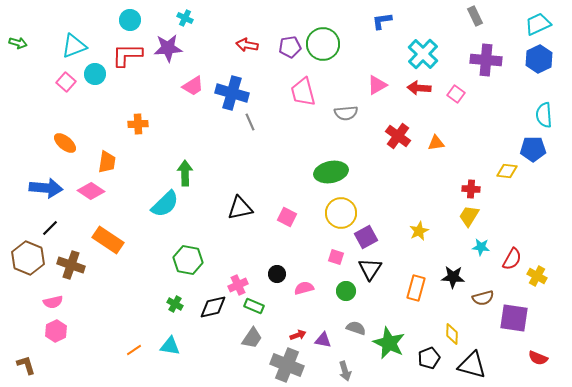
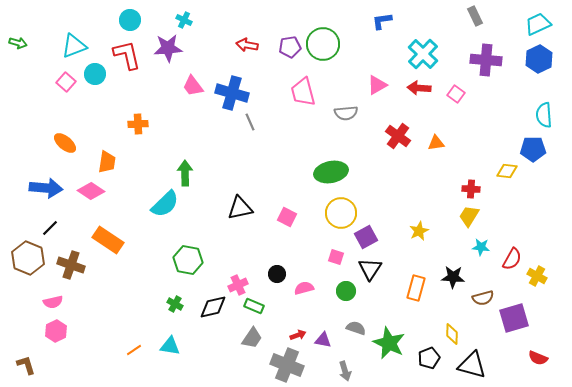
cyan cross at (185, 18): moved 1 px left, 2 px down
red L-shape at (127, 55): rotated 76 degrees clockwise
pink trapezoid at (193, 86): rotated 85 degrees clockwise
purple square at (514, 318): rotated 24 degrees counterclockwise
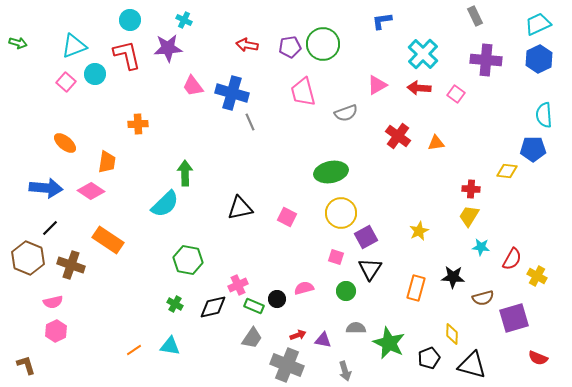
gray semicircle at (346, 113): rotated 15 degrees counterclockwise
black circle at (277, 274): moved 25 px down
gray semicircle at (356, 328): rotated 18 degrees counterclockwise
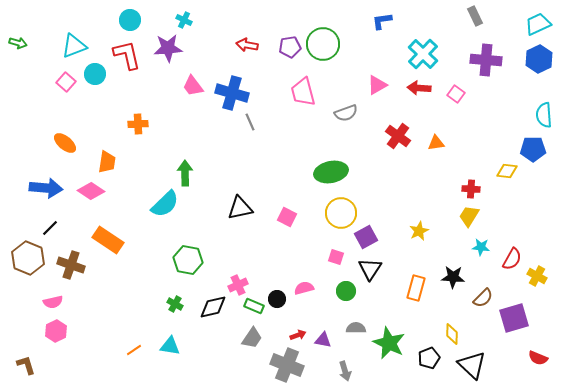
brown semicircle at (483, 298): rotated 30 degrees counterclockwise
black triangle at (472, 365): rotated 28 degrees clockwise
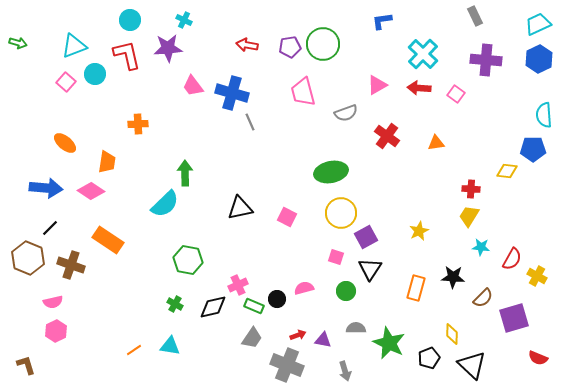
red cross at (398, 136): moved 11 px left
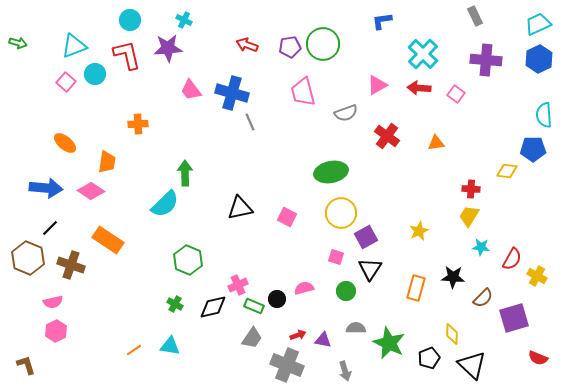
red arrow at (247, 45): rotated 10 degrees clockwise
pink trapezoid at (193, 86): moved 2 px left, 4 px down
green hexagon at (188, 260): rotated 12 degrees clockwise
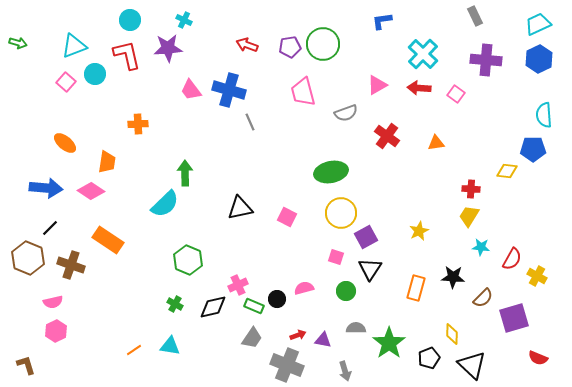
blue cross at (232, 93): moved 3 px left, 3 px up
green star at (389, 343): rotated 12 degrees clockwise
